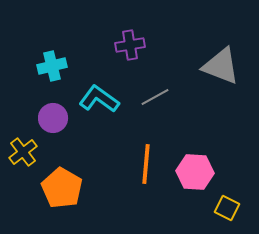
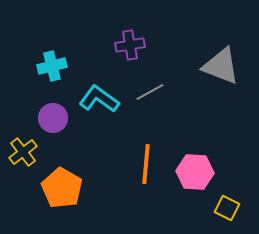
gray line: moved 5 px left, 5 px up
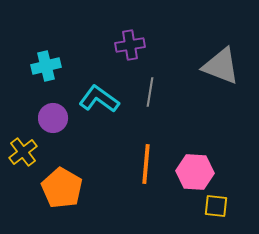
cyan cross: moved 6 px left
gray line: rotated 52 degrees counterclockwise
yellow square: moved 11 px left, 2 px up; rotated 20 degrees counterclockwise
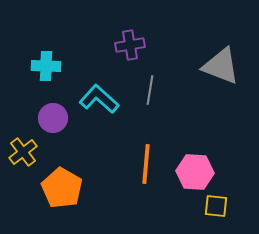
cyan cross: rotated 16 degrees clockwise
gray line: moved 2 px up
cyan L-shape: rotated 6 degrees clockwise
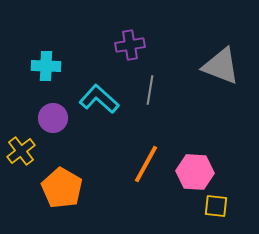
yellow cross: moved 2 px left, 1 px up
orange line: rotated 24 degrees clockwise
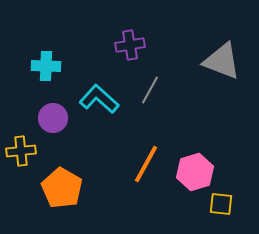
gray triangle: moved 1 px right, 5 px up
gray line: rotated 20 degrees clockwise
yellow cross: rotated 32 degrees clockwise
pink hexagon: rotated 21 degrees counterclockwise
yellow square: moved 5 px right, 2 px up
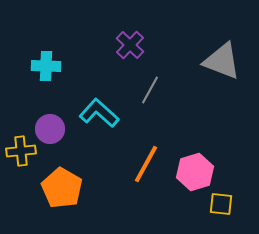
purple cross: rotated 36 degrees counterclockwise
cyan L-shape: moved 14 px down
purple circle: moved 3 px left, 11 px down
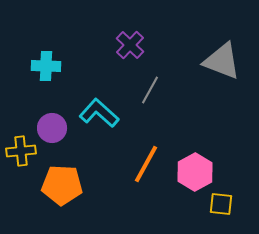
purple circle: moved 2 px right, 1 px up
pink hexagon: rotated 12 degrees counterclockwise
orange pentagon: moved 3 px up; rotated 27 degrees counterclockwise
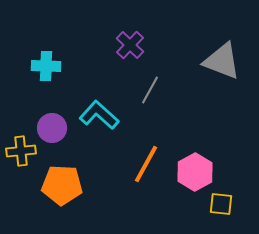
cyan L-shape: moved 2 px down
